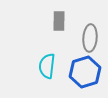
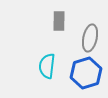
gray ellipse: rotated 8 degrees clockwise
blue hexagon: moved 1 px right, 1 px down
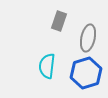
gray rectangle: rotated 18 degrees clockwise
gray ellipse: moved 2 px left
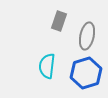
gray ellipse: moved 1 px left, 2 px up
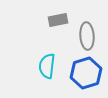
gray rectangle: moved 1 px left, 1 px up; rotated 60 degrees clockwise
gray ellipse: rotated 16 degrees counterclockwise
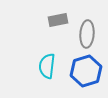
gray ellipse: moved 2 px up; rotated 8 degrees clockwise
blue hexagon: moved 2 px up
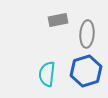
cyan semicircle: moved 8 px down
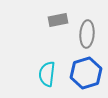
blue hexagon: moved 2 px down
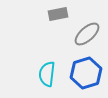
gray rectangle: moved 6 px up
gray ellipse: rotated 44 degrees clockwise
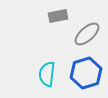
gray rectangle: moved 2 px down
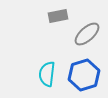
blue hexagon: moved 2 px left, 2 px down
